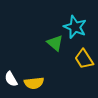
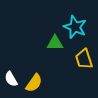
green triangle: rotated 42 degrees counterclockwise
yellow trapezoid: rotated 15 degrees clockwise
yellow semicircle: rotated 48 degrees counterclockwise
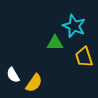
cyan star: moved 1 px left, 1 px up
yellow trapezoid: moved 2 px up
white semicircle: moved 2 px right, 4 px up
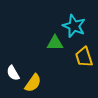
white semicircle: moved 2 px up
yellow semicircle: moved 1 px left
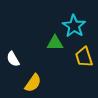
cyan star: rotated 10 degrees clockwise
white semicircle: moved 14 px up
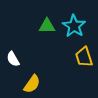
green triangle: moved 8 px left, 17 px up
yellow semicircle: moved 1 px left, 1 px down
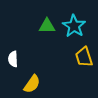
white semicircle: rotated 28 degrees clockwise
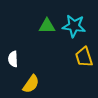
cyan star: rotated 25 degrees counterclockwise
yellow semicircle: moved 1 px left
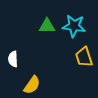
yellow semicircle: moved 1 px right, 1 px down
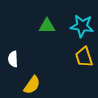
cyan star: moved 8 px right
